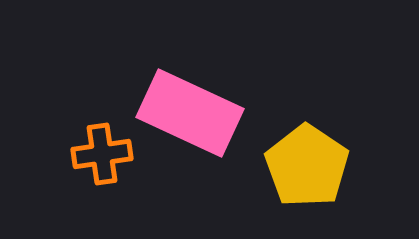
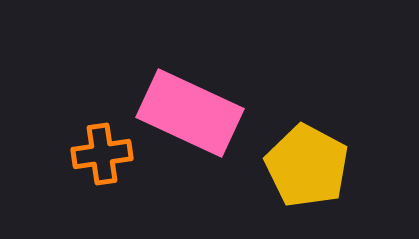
yellow pentagon: rotated 6 degrees counterclockwise
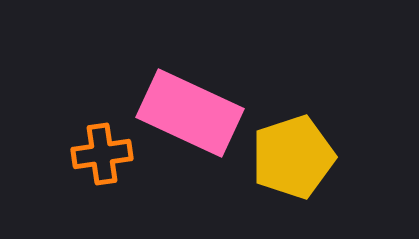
yellow pentagon: moved 14 px left, 9 px up; rotated 26 degrees clockwise
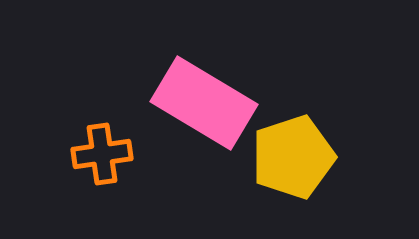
pink rectangle: moved 14 px right, 10 px up; rotated 6 degrees clockwise
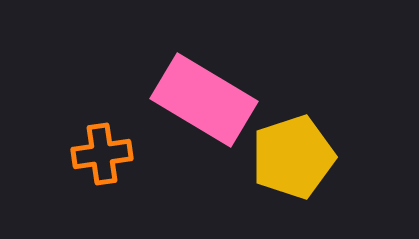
pink rectangle: moved 3 px up
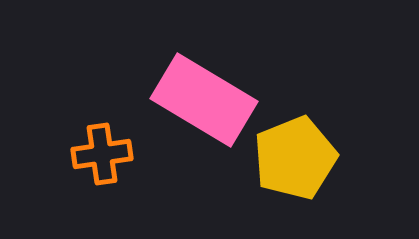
yellow pentagon: moved 2 px right, 1 px down; rotated 4 degrees counterclockwise
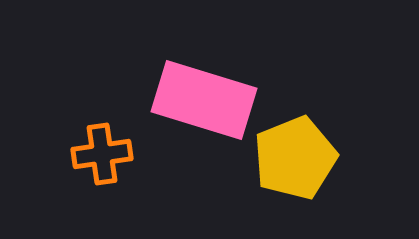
pink rectangle: rotated 14 degrees counterclockwise
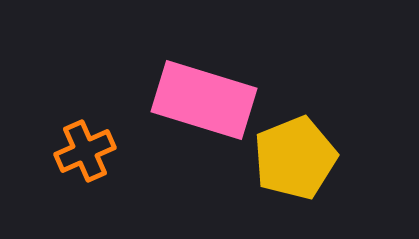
orange cross: moved 17 px left, 3 px up; rotated 16 degrees counterclockwise
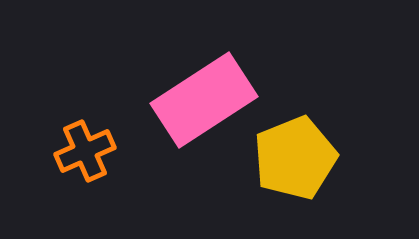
pink rectangle: rotated 50 degrees counterclockwise
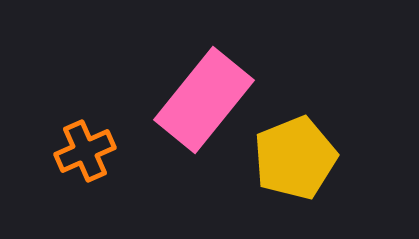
pink rectangle: rotated 18 degrees counterclockwise
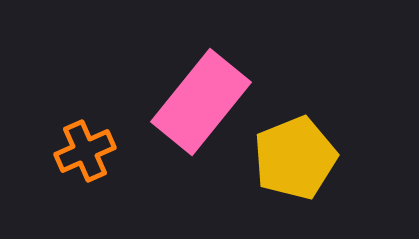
pink rectangle: moved 3 px left, 2 px down
